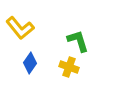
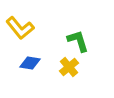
blue diamond: rotated 65 degrees clockwise
yellow cross: rotated 30 degrees clockwise
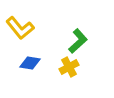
green L-shape: rotated 65 degrees clockwise
yellow cross: rotated 12 degrees clockwise
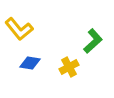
yellow L-shape: moved 1 px left, 1 px down
green L-shape: moved 15 px right
